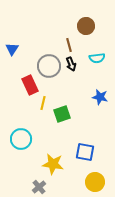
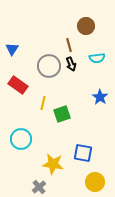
red rectangle: moved 12 px left; rotated 30 degrees counterclockwise
blue star: rotated 21 degrees clockwise
blue square: moved 2 px left, 1 px down
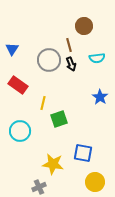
brown circle: moved 2 px left
gray circle: moved 6 px up
green square: moved 3 px left, 5 px down
cyan circle: moved 1 px left, 8 px up
gray cross: rotated 16 degrees clockwise
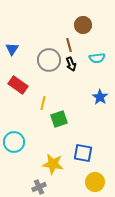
brown circle: moved 1 px left, 1 px up
cyan circle: moved 6 px left, 11 px down
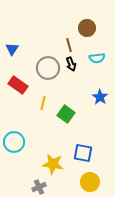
brown circle: moved 4 px right, 3 px down
gray circle: moved 1 px left, 8 px down
green square: moved 7 px right, 5 px up; rotated 36 degrees counterclockwise
yellow circle: moved 5 px left
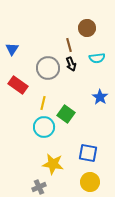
cyan circle: moved 30 px right, 15 px up
blue square: moved 5 px right
